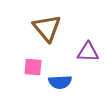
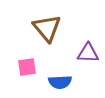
purple triangle: moved 1 px down
pink square: moved 6 px left; rotated 12 degrees counterclockwise
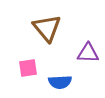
pink square: moved 1 px right, 1 px down
